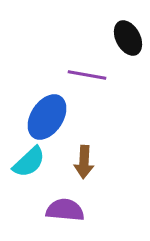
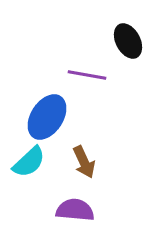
black ellipse: moved 3 px down
brown arrow: rotated 28 degrees counterclockwise
purple semicircle: moved 10 px right
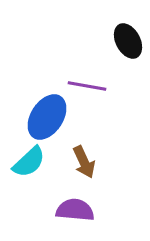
purple line: moved 11 px down
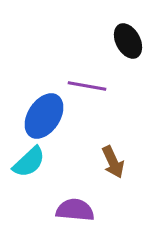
blue ellipse: moved 3 px left, 1 px up
brown arrow: moved 29 px right
